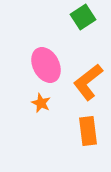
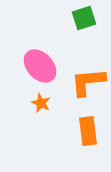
green square: moved 1 px right, 1 px down; rotated 15 degrees clockwise
pink ellipse: moved 6 px left, 1 px down; rotated 16 degrees counterclockwise
orange L-shape: rotated 33 degrees clockwise
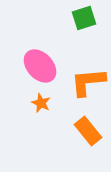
orange rectangle: rotated 32 degrees counterclockwise
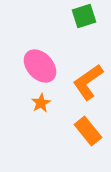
green square: moved 2 px up
orange L-shape: rotated 30 degrees counterclockwise
orange star: rotated 18 degrees clockwise
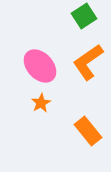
green square: rotated 15 degrees counterclockwise
orange L-shape: moved 20 px up
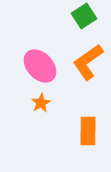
orange rectangle: rotated 40 degrees clockwise
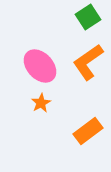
green square: moved 4 px right, 1 px down
orange rectangle: rotated 52 degrees clockwise
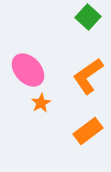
green square: rotated 15 degrees counterclockwise
orange L-shape: moved 14 px down
pink ellipse: moved 12 px left, 4 px down
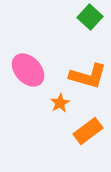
green square: moved 2 px right
orange L-shape: rotated 129 degrees counterclockwise
orange star: moved 19 px right
